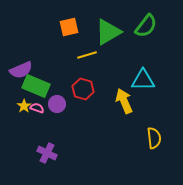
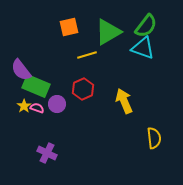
purple semicircle: rotated 75 degrees clockwise
cyan triangle: moved 32 px up; rotated 20 degrees clockwise
red hexagon: rotated 20 degrees clockwise
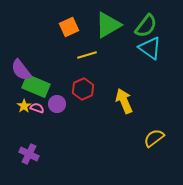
orange square: rotated 12 degrees counterclockwise
green triangle: moved 7 px up
cyan triangle: moved 7 px right; rotated 15 degrees clockwise
yellow semicircle: rotated 120 degrees counterclockwise
purple cross: moved 18 px left, 1 px down
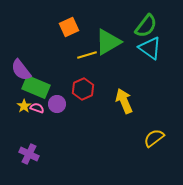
green triangle: moved 17 px down
green rectangle: moved 1 px down
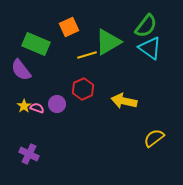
green rectangle: moved 43 px up
yellow arrow: rotated 55 degrees counterclockwise
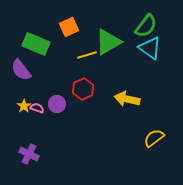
yellow arrow: moved 3 px right, 2 px up
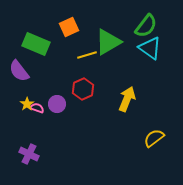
purple semicircle: moved 2 px left, 1 px down
yellow arrow: rotated 100 degrees clockwise
yellow star: moved 3 px right, 2 px up
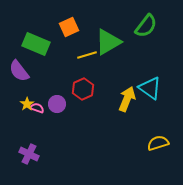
cyan triangle: moved 40 px down
yellow semicircle: moved 4 px right, 5 px down; rotated 20 degrees clockwise
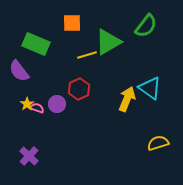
orange square: moved 3 px right, 4 px up; rotated 24 degrees clockwise
red hexagon: moved 4 px left
purple cross: moved 2 px down; rotated 18 degrees clockwise
